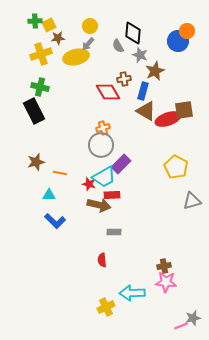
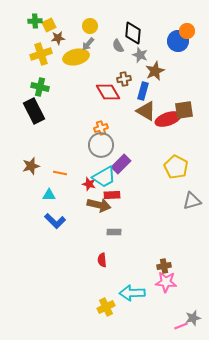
orange cross at (103, 128): moved 2 px left
brown star at (36, 162): moved 5 px left, 4 px down
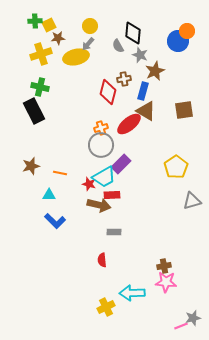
red diamond at (108, 92): rotated 45 degrees clockwise
red ellipse at (168, 119): moved 39 px left, 5 px down; rotated 20 degrees counterclockwise
yellow pentagon at (176, 167): rotated 10 degrees clockwise
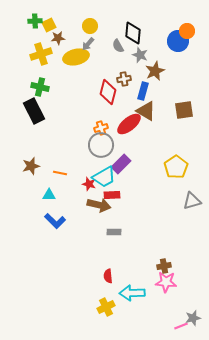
red semicircle at (102, 260): moved 6 px right, 16 px down
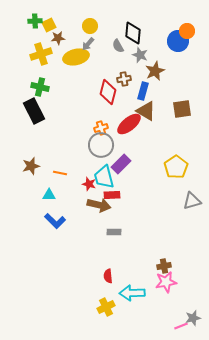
brown square at (184, 110): moved 2 px left, 1 px up
cyan trapezoid at (104, 177): rotated 105 degrees clockwise
pink star at (166, 282): rotated 15 degrees counterclockwise
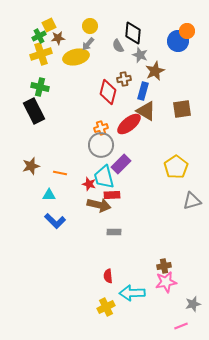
green cross at (35, 21): moved 4 px right, 15 px down; rotated 24 degrees counterclockwise
gray star at (193, 318): moved 14 px up
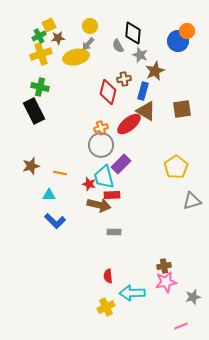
gray star at (193, 304): moved 7 px up
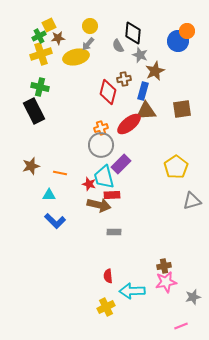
brown triangle at (146, 111): rotated 35 degrees counterclockwise
cyan arrow at (132, 293): moved 2 px up
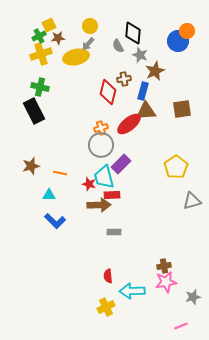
brown arrow at (99, 205): rotated 15 degrees counterclockwise
